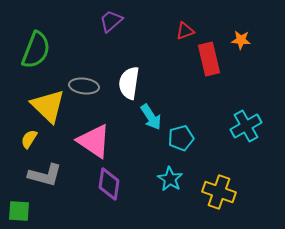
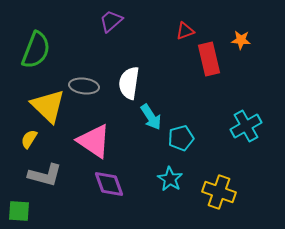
purple diamond: rotated 28 degrees counterclockwise
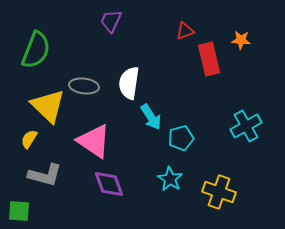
purple trapezoid: rotated 25 degrees counterclockwise
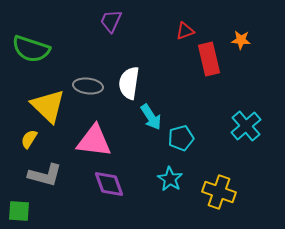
green semicircle: moved 5 px left, 1 px up; rotated 87 degrees clockwise
gray ellipse: moved 4 px right
cyan cross: rotated 12 degrees counterclockwise
pink triangle: rotated 27 degrees counterclockwise
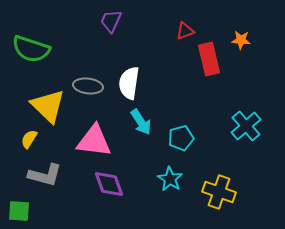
cyan arrow: moved 10 px left, 5 px down
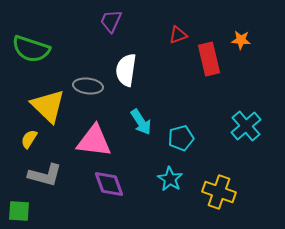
red triangle: moved 7 px left, 4 px down
white semicircle: moved 3 px left, 13 px up
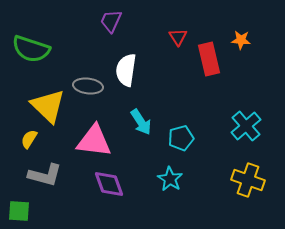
red triangle: moved 2 px down; rotated 42 degrees counterclockwise
yellow cross: moved 29 px right, 12 px up
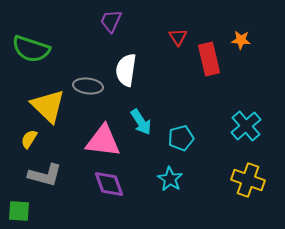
pink triangle: moved 9 px right
